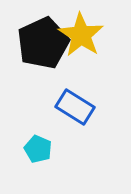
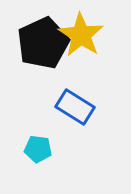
cyan pentagon: rotated 16 degrees counterclockwise
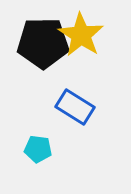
black pentagon: rotated 24 degrees clockwise
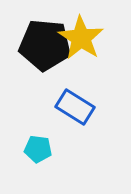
yellow star: moved 3 px down
black pentagon: moved 2 px right, 2 px down; rotated 6 degrees clockwise
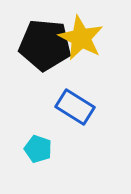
yellow star: rotated 6 degrees counterclockwise
cyan pentagon: rotated 12 degrees clockwise
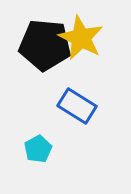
blue rectangle: moved 2 px right, 1 px up
cyan pentagon: rotated 24 degrees clockwise
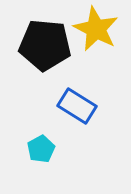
yellow star: moved 15 px right, 9 px up
cyan pentagon: moved 3 px right
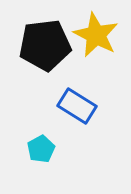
yellow star: moved 6 px down
black pentagon: rotated 12 degrees counterclockwise
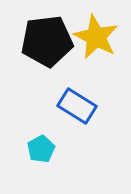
yellow star: moved 2 px down
black pentagon: moved 2 px right, 4 px up
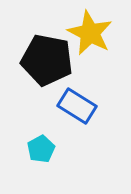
yellow star: moved 6 px left, 4 px up
black pentagon: moved 19 px down; rotated 18 degrees clockwise
